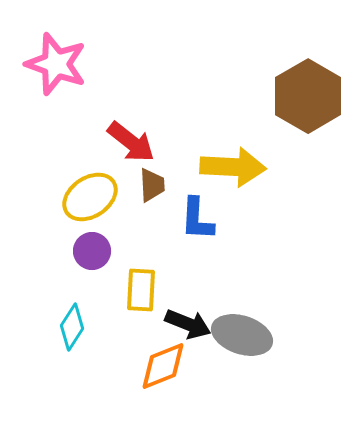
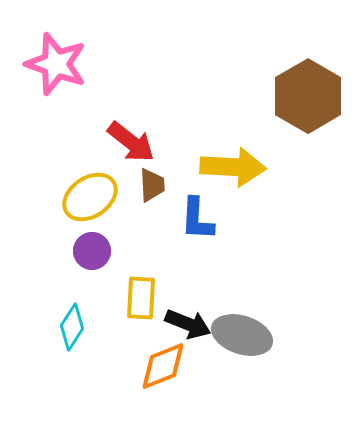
yellow rectangle: moved 8 px down
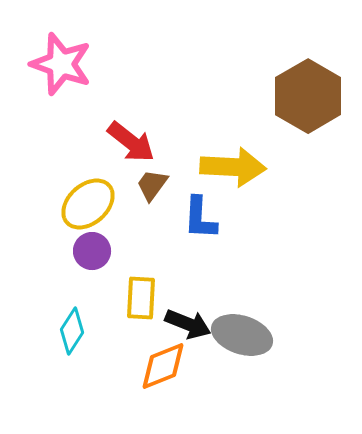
pink star: moved 5 px right
brown trapezoid: rotated 141 degrees counterclockwise
yellow ellipse: moved 2 px left, 7 px down; rotated 8 degrees counterclockwise
blue L-shape: moved 3 px right, 1 px up
cyan diamond: moved 4 px down
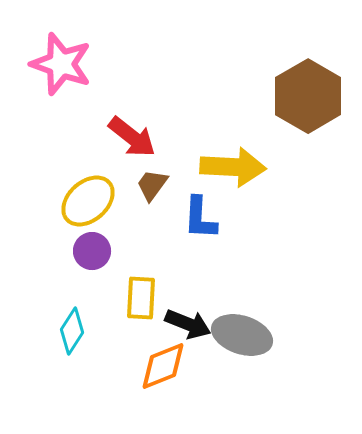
red arrow: moved 1 px right, 5 px up
yellow ellipse: moved 3 px up
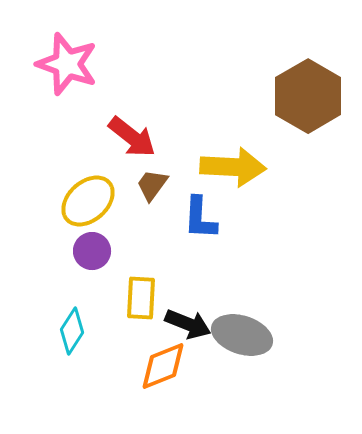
pink star: moved 6 px right
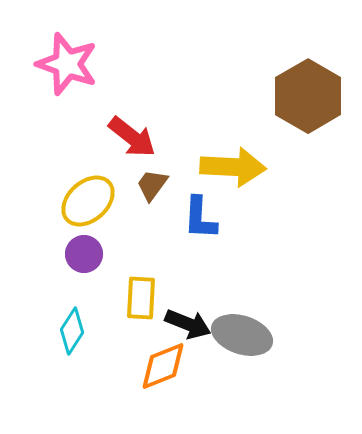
purple circle: moved 8 px left, 3 px down
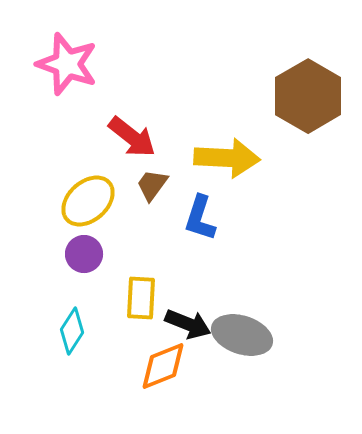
yellow arrow: moved 6 px left, 9 px up
blue L-shape: rotated 15 degrees clockwise
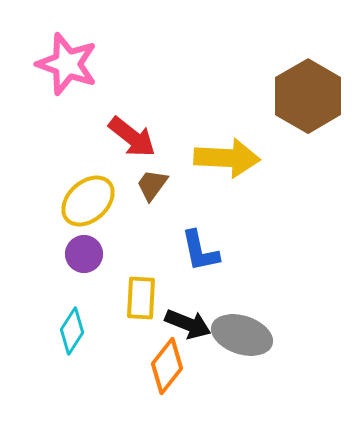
blue L-shape: moved 33 px down; rotated 30 degrees counterclockwise
orange diamond: moved 4 px right; rotated 30 degrees counterclockwise
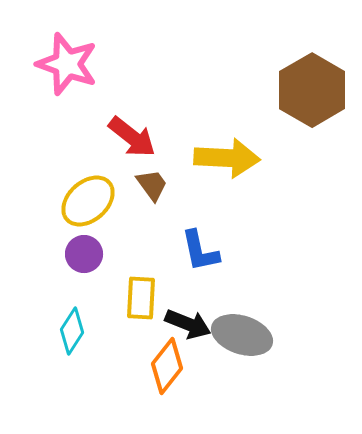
brown hexagon: moved 4 px right, 6 px up
brown trapezoid: rotated 108 degrees clockwise
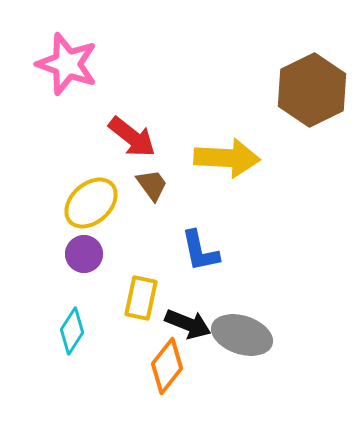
brown hexagon: rotated 4 degrees clockwise
yellow ellipse: moved 3 px right, 2 px down
yellow rectangle: rotated 9 degrees clockwise
